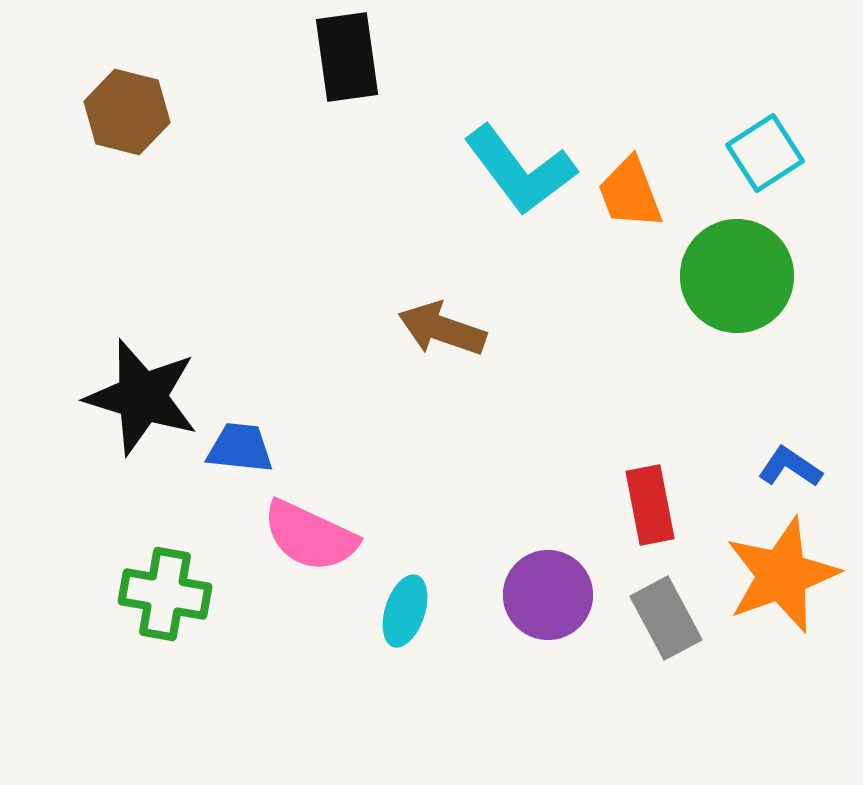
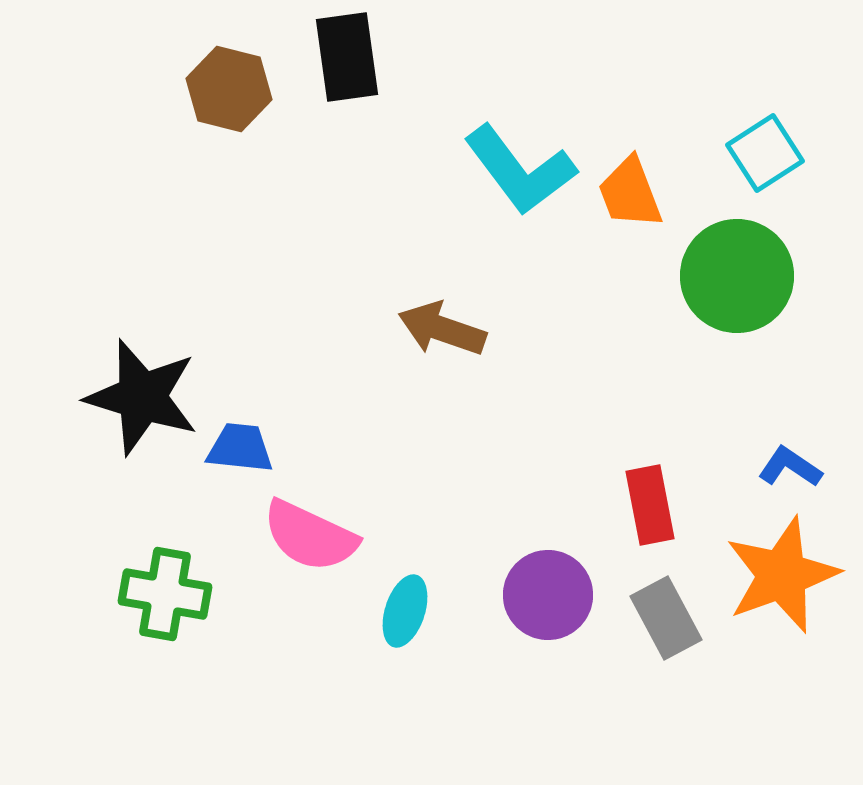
brown hexagon: moved 102 px right, 23 px up
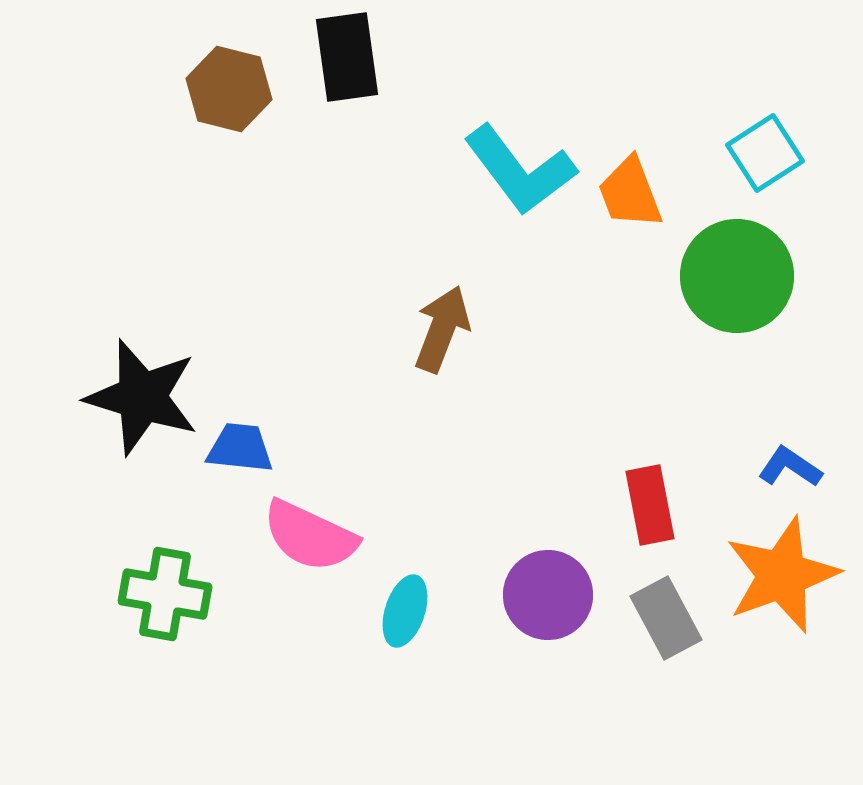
brown arrow: rotated 92 degrees clockwise
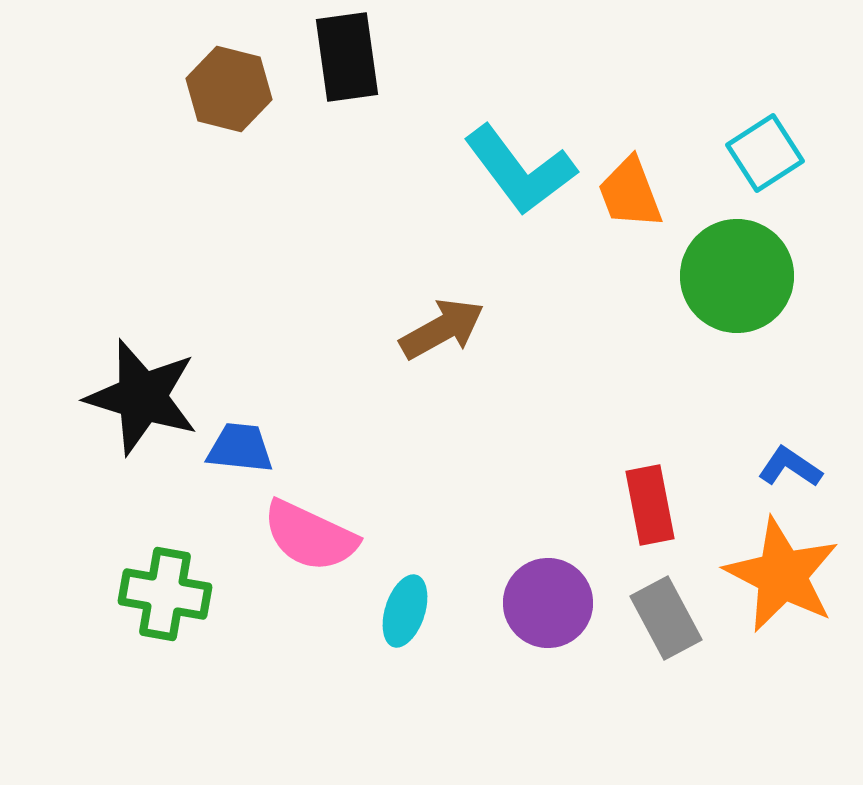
brown arrow: rotated 40 degrees clockwise
orange star: rotated 25 degrees counterclockwise
purple circle: moved 8 px down
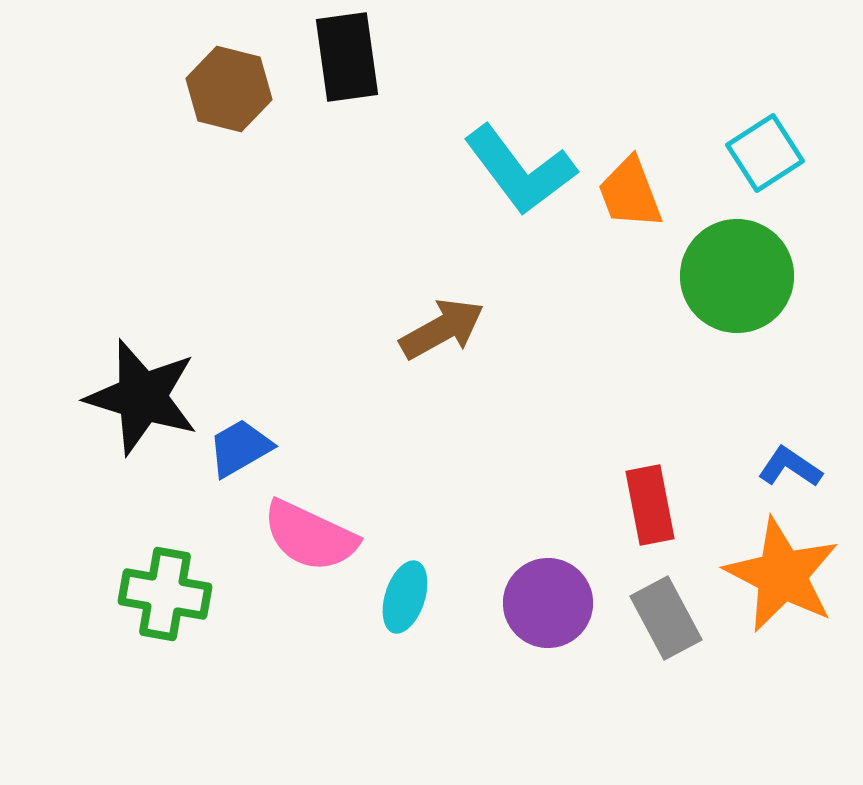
blue trapezoid: rotated 36 degrees counterclockwise
cyan ellipse: moved 14 px up
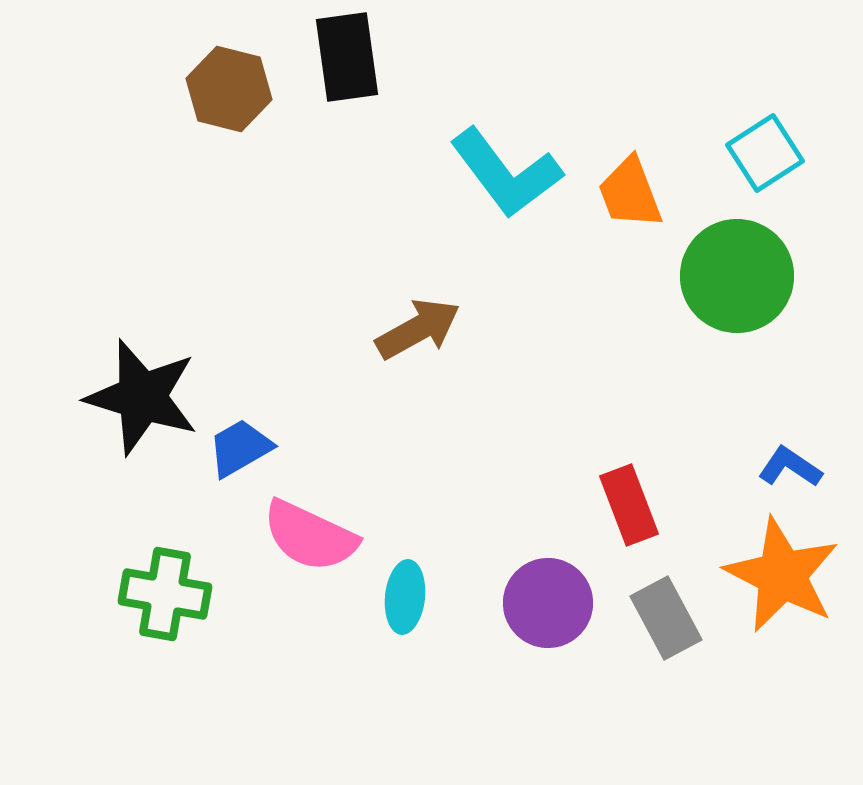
cyan L-shape: moved 14 px left, 3 px down
brown arrow: moved 24 px left
red rectangle: moved 21 px left; rotated 10 degrees counterclockwise
cyan ellipse: rotated 12 degrees counterclockwise
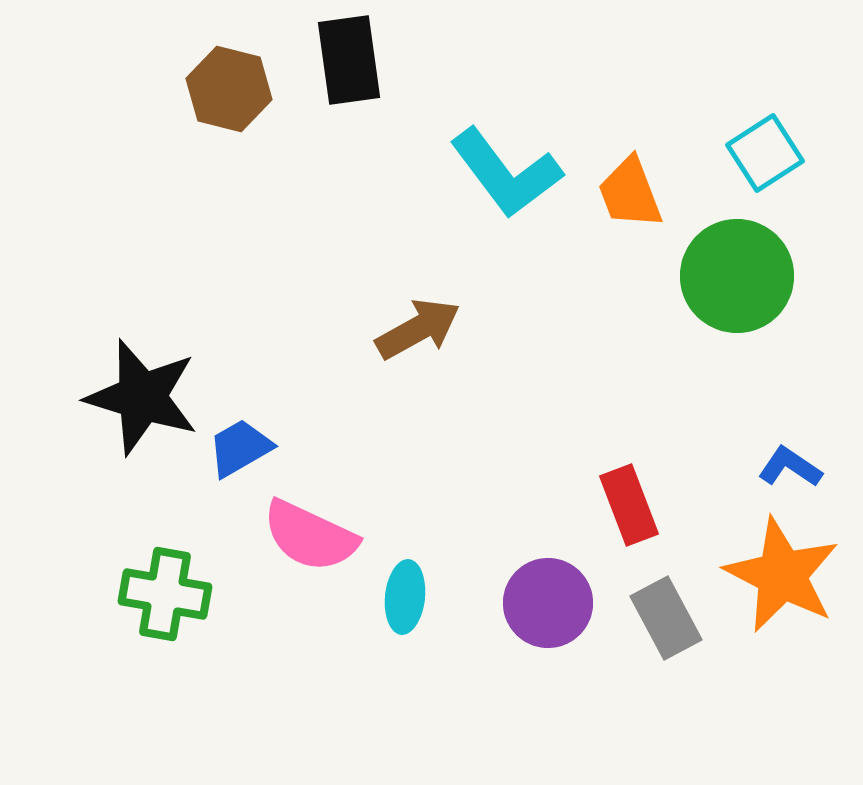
black rectangle: moved 2 px right, 3 px down
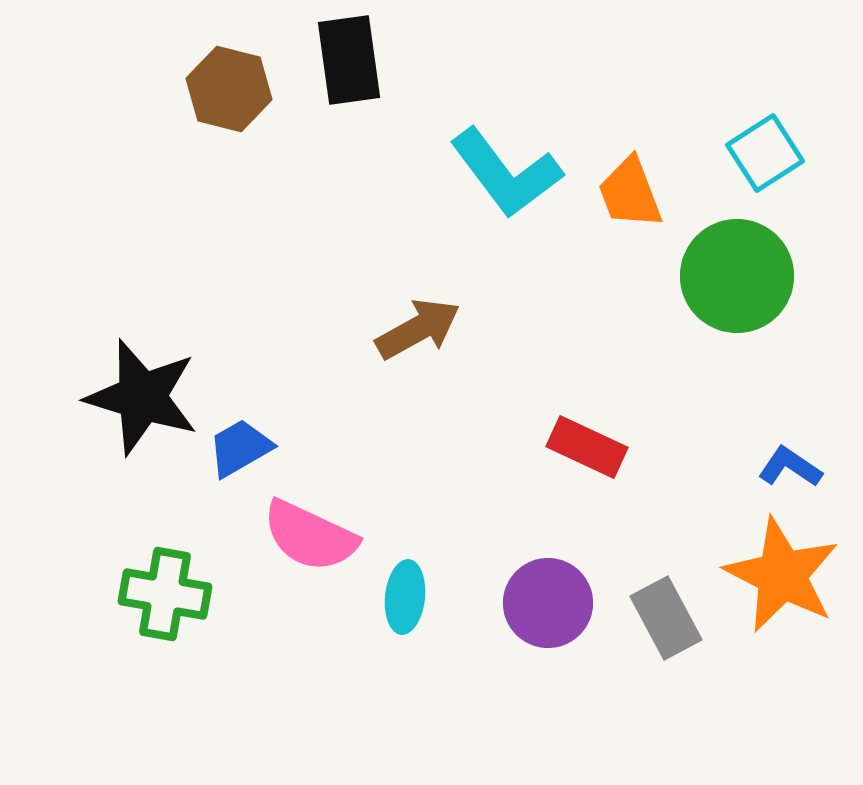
red rectangle: moved 42 px left, 58 px up; rotated 44 degrees counterclockwise
